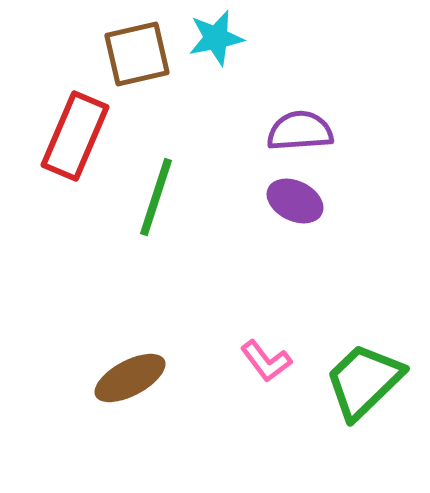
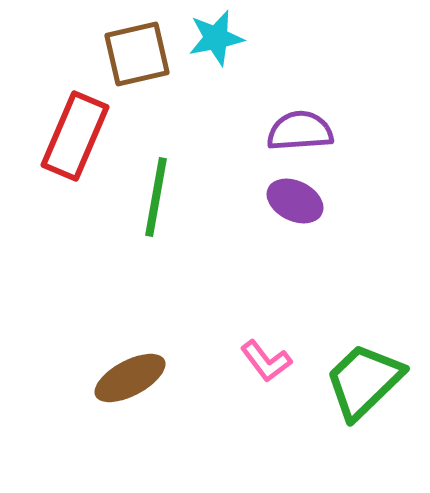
green line: rotated 8 degrees counterclockwise
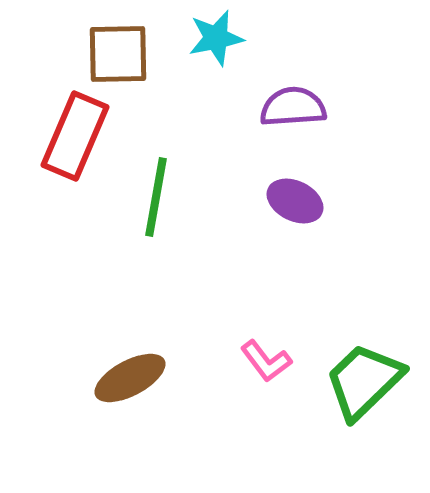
brown square: moved 19 px left; rotated 12 degrees clockwise
purple semicircle: moved 7 px left, 24 px up
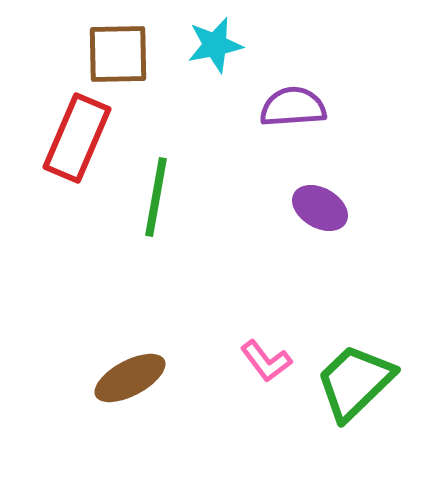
cyan star: moved 1 px left, 7 px down
red rectangle: moved 2 px right, 2 px down
purple ellipse: moved 25 px right, 7 px down; rotated 4 degrees clockwise
green trapezoid: moved 9 px left, 1 px down
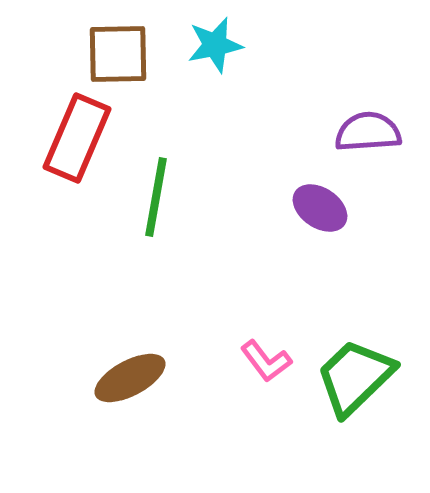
purple semicircle: moved 75 px right, 25 px down
purple ellipse: rotated 4 degrees clockwise
green trapezoid: moved 5 px up
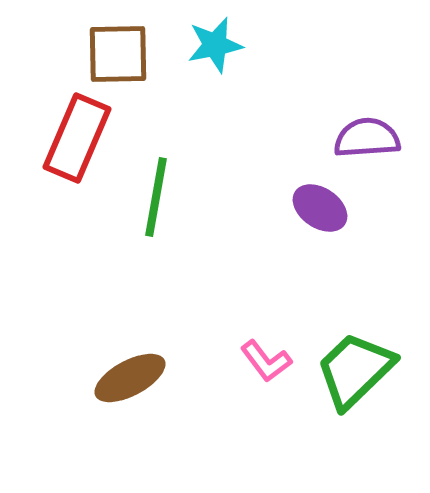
purple semicircle: moved 1 px left, 6 px down
green trapezoid: moved 7 px up
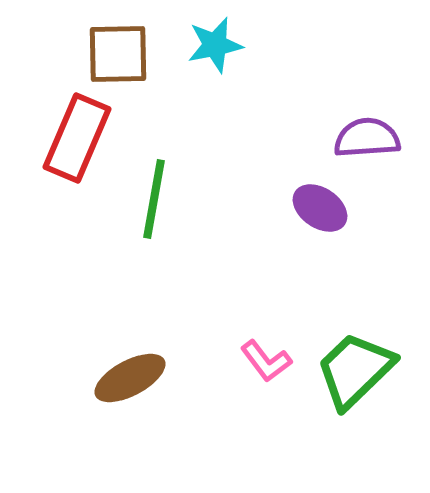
green line: moved 2 px left, 2 px down
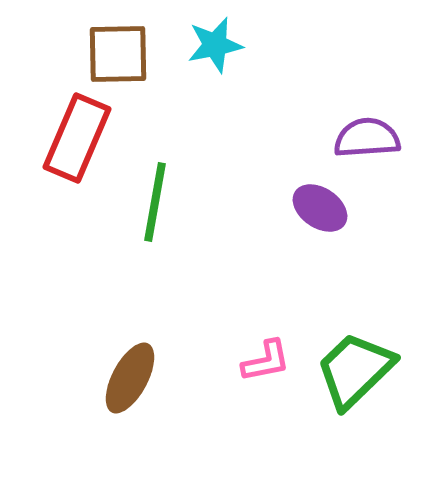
green line: moved 1 px right, 3 px down
pink L-shape: rotated 64 degrees counterclockwise
brown ellipse: rotated 34 degrees counterclockwise
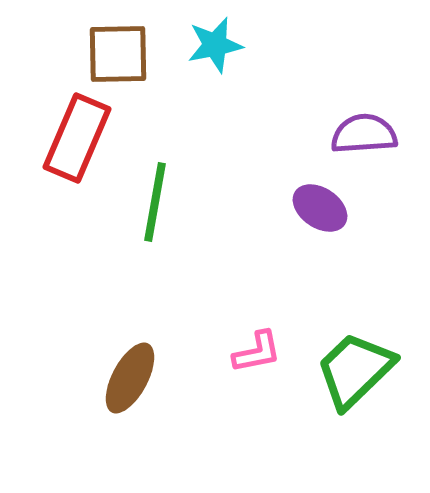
purple semicircle: moved 3 px left, 4 px up
pink L-shape: moved 9 px left, 9 px up
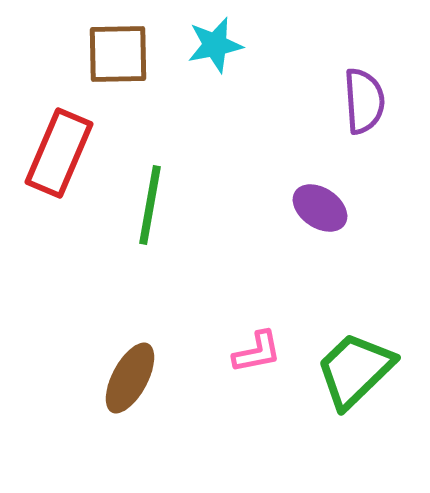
purple semicircle: moved 33 px up; rotated 90 degrees clockwise
red rectangle: moved 18 px left, 15 px down
green line: moved 5 px left, 3 px down
